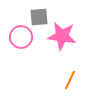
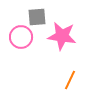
gray square: moved 2 px left
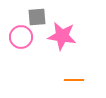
orange line: moved 4 px right; rotated 66 degrees clockwise
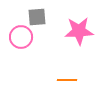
pink star: moved 17 px right, 5 px up; rotated 12 degrees counterclockwise
orange line: moved 7 px left
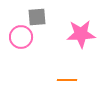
pink star: moved 2 px right, 3 px down
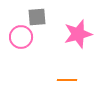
pink star: moved 3 px left; rotated 12 degrees counterclockwise
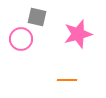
gray square: rotated 18 degrees clockwise
pink circle: moved 2 px down
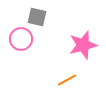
pink star: moved 5 px right, 11 px down
orange line: rotated 30 degrees counterclockwise
